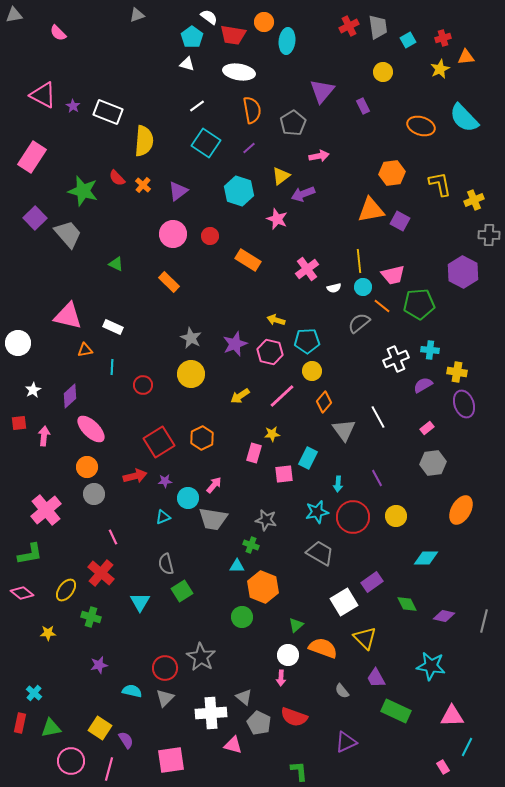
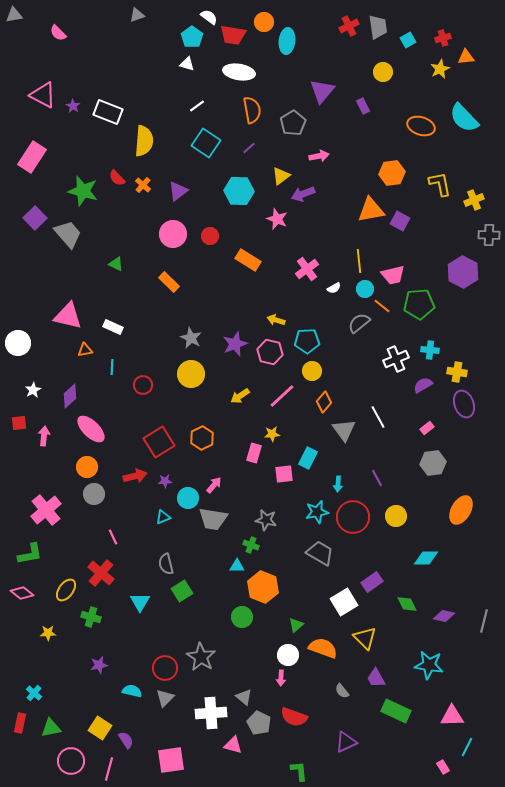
cyan hexagon at (239, 191): rotated 16 degrees counterclockwise
cyan circle at (363, 287): moved 2 px right, 2 px down
white semicircle at (334, 288): rotated 16 degrees counterclockwise
cyan star at (431, 666): moved 2 px left, 1 px up
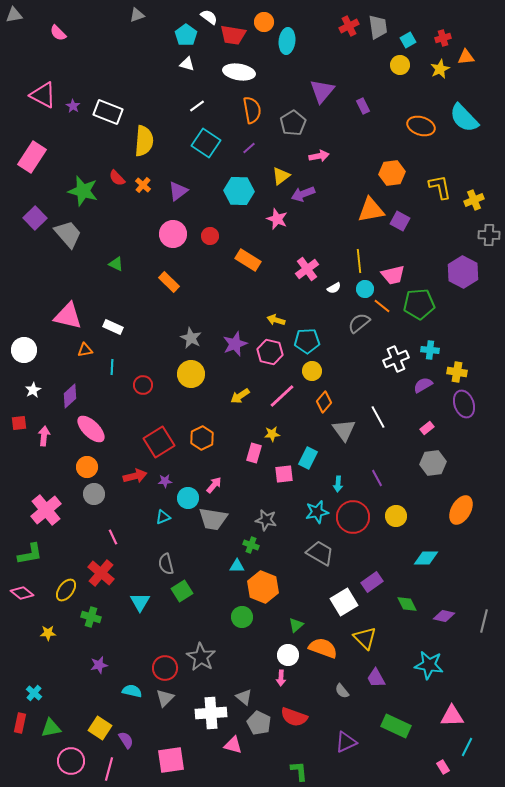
cyan pentagon at (192, 37): moved 6 px left, 2 px up
yellow circle at (383, 72): moved 17 px right, 7 px up
yellow L-shape at (440, 184): moved 3 px down
white circle at (18, 343): moved 6 px right, 7 px down
green rectangle at (396, 711): moved 15 px down
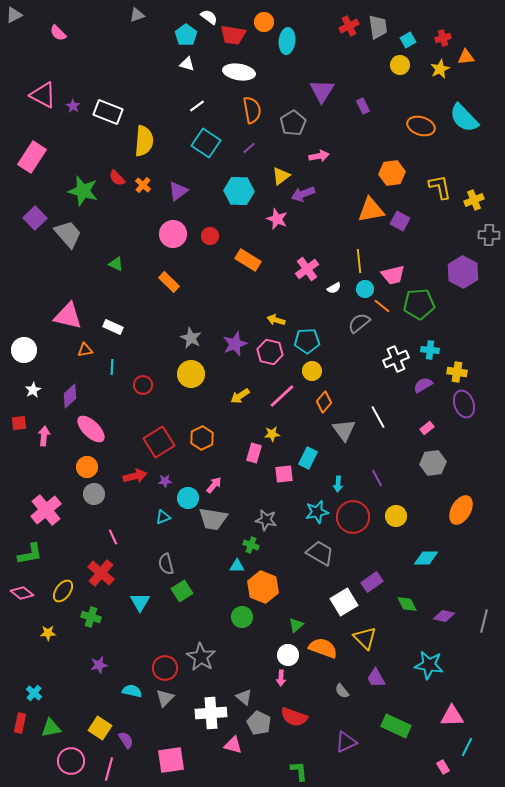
gray triangle at (14, 15): rotated 18 degrees counterclockwise
purple triangle at (322, 91): rotated 8 degrees counterclockwise
yellow ellipse at (66, 590): moved 3 px left, 1 px down
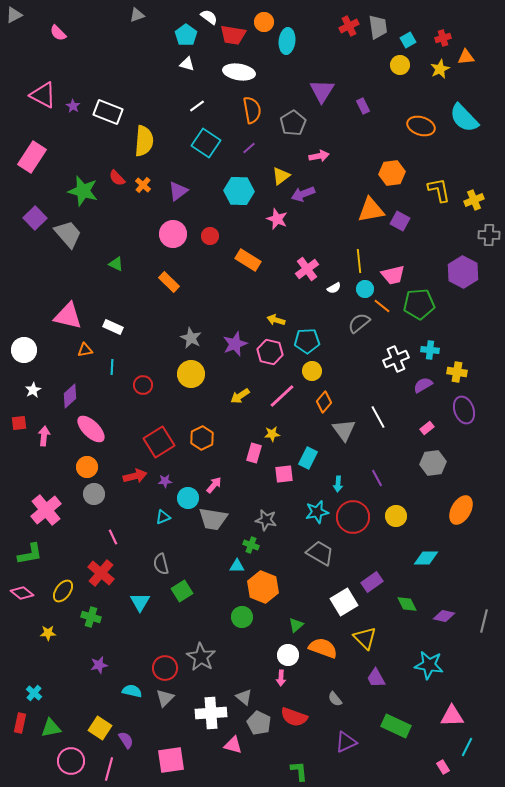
yellow L-shape at (440, 187): moved 1 px left, 3 px down
purple ellipse at (464, 404): moved 6 px down
gray semicircle at (166, 564): moved 5 px left
gray semicircle at (342, 691): moved 7 px left, 8 px down
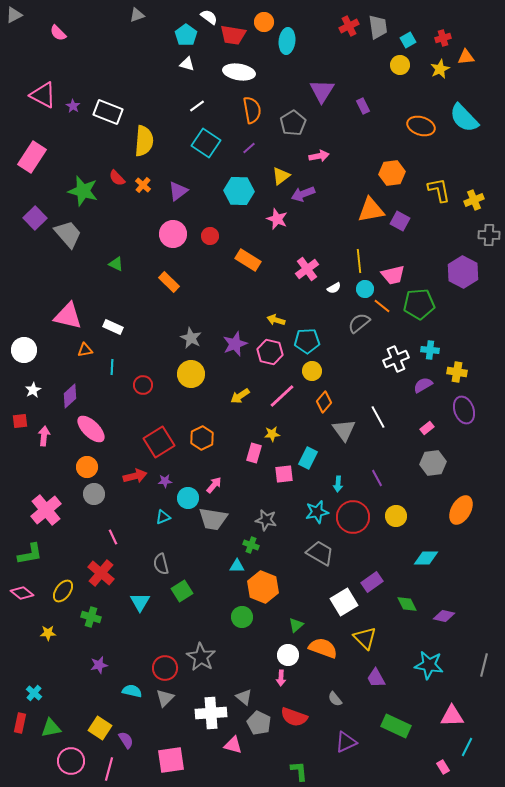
red square at (19, 423): moved 1 px right, 2 px up
gray line at (484, 621): moved 44 px down
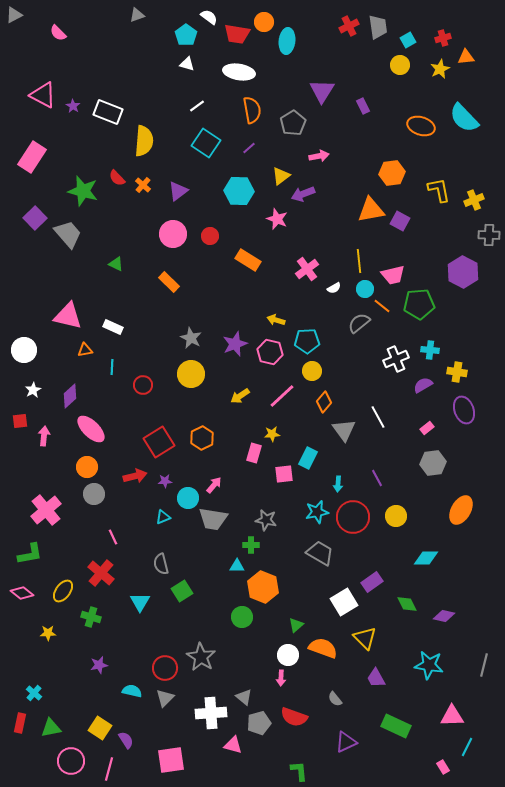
red trapezoid at (233, 35): moved 4 px right, 1 px up
green cross at (251, 545): rotated 21 degrees counterclockwise
gray pentagon at (259, 723): rotated 30 degrees clockwise
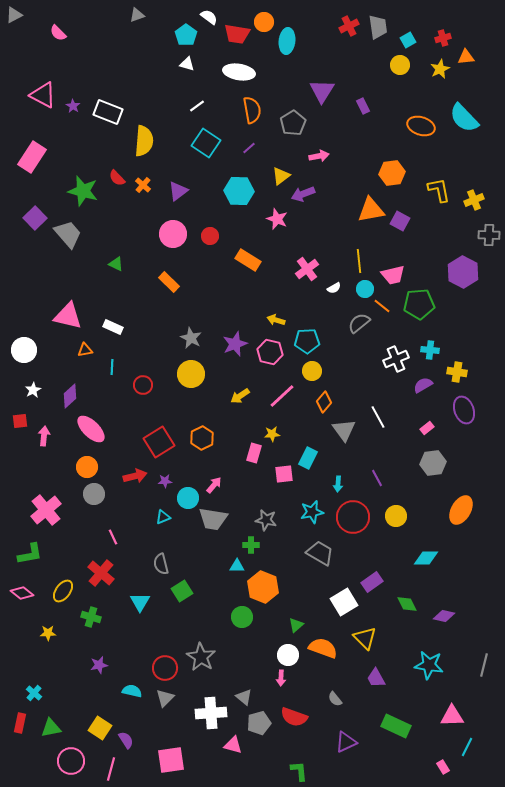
cyan star at (317, 512): moved 5 px left
pink line at (109, 769): moved 2 px right
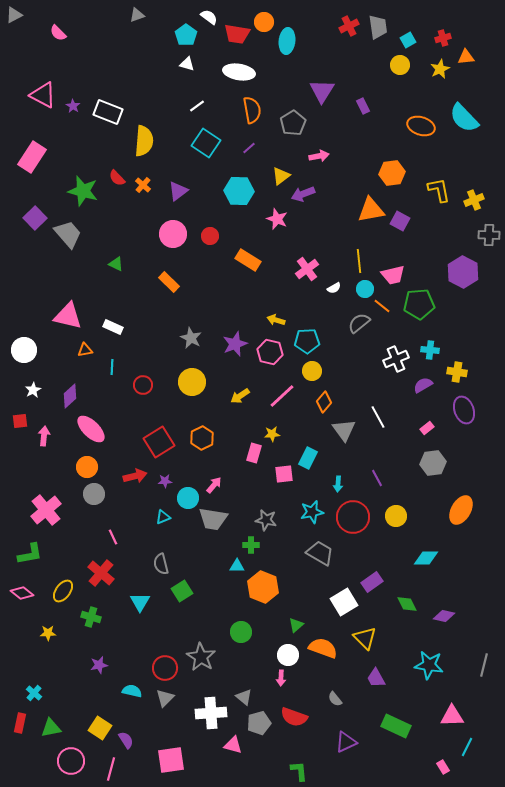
yellow circle at (191, 374): moved 1 px right, 8 px down
green circle at (242, 617): moved 1 px left, 15 px down
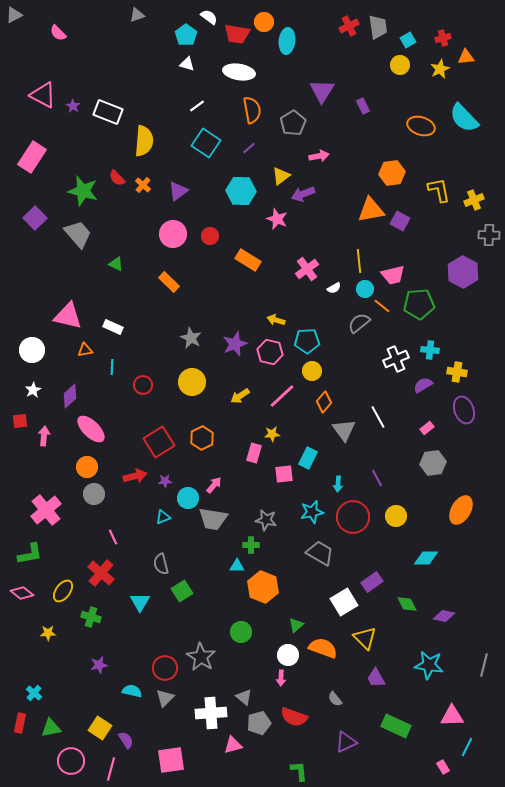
cyan hexagon at (239, 191): moved 2 px right
gray trapezoid at (68, 234): moved 10 px right
white circle at (24, 350): moved 8 px right
pink triangle at (233, 745): rotated 30 degrees counterclockwise
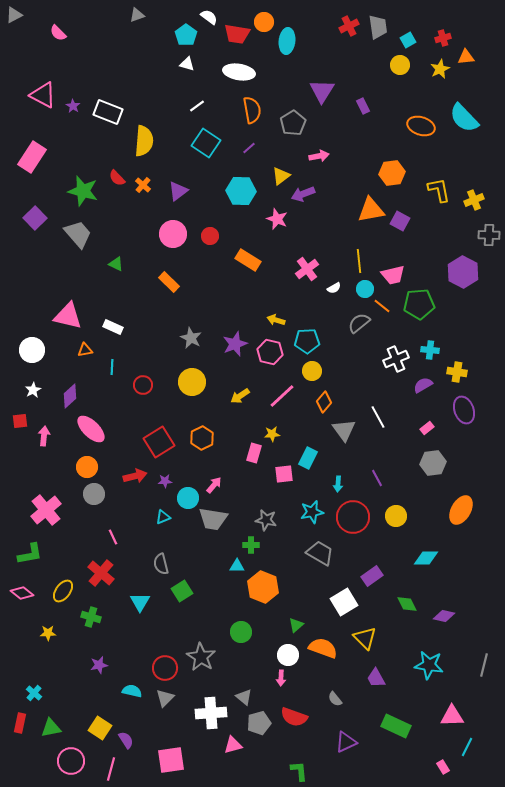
purple rectangle at (372, 582): moved 6 px up
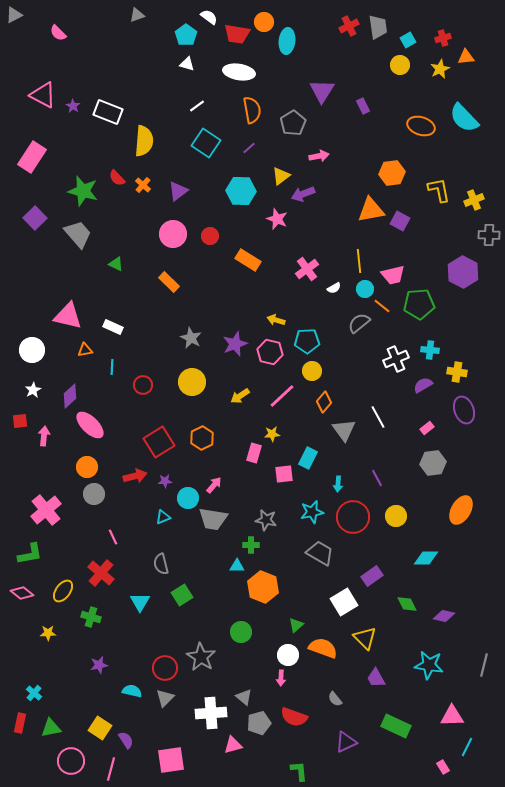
pink ellipse at (91, 429): moved 1 px left, 4 px up
green square at (182, 591): moved 4 px down
